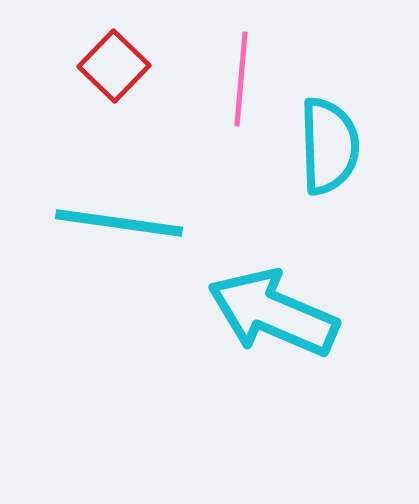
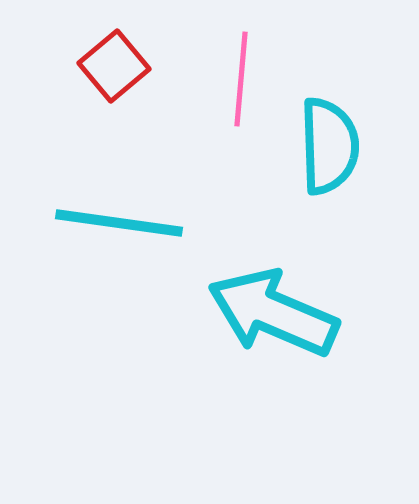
red square: rotated 6 degrees clockwise
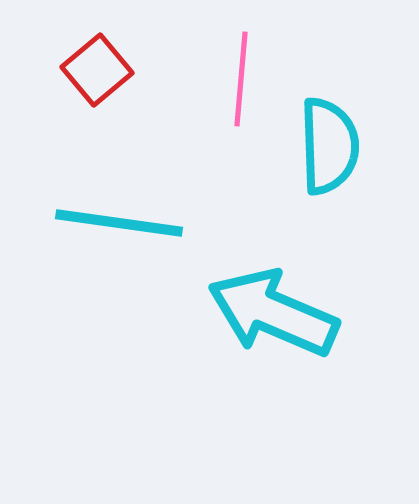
red square: moved 17 px left, 4 px down
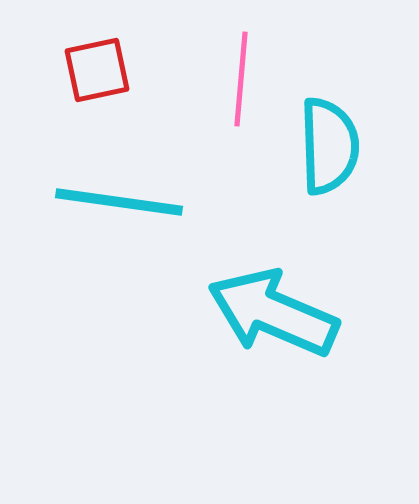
red square: rotated 28 degrees clockwise
cyan line: moved 21 px up
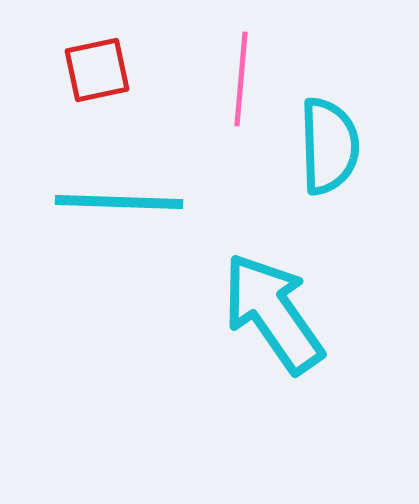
cyan line: rotated 6 degrees counterclockwise
cyan arrow: rotated 32 degrees clockwise
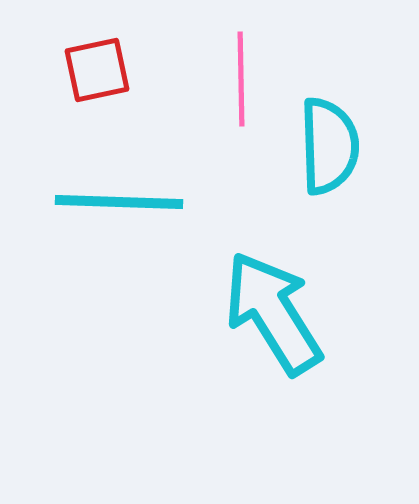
pink line: rotated 6 degrees counterclockwise
cyan arrow: rotated 3 degrees clockwise
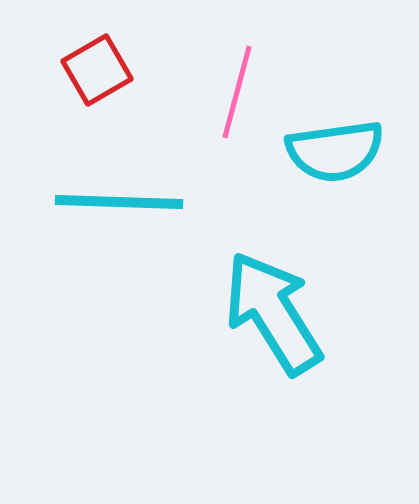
red square: rotated 18 degrees counterclockwise
pink line: moved 4 px left, 13 px down; rotated 16 degrees clockwise
cyan semicircle: moved 6 px right, 5 px down; rotated 84 degrees clockwise
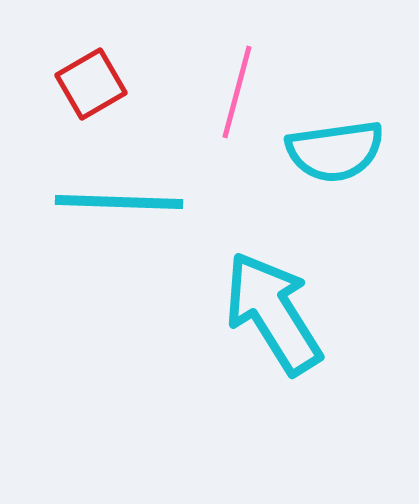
red square: moved 6 px left, 14 px down
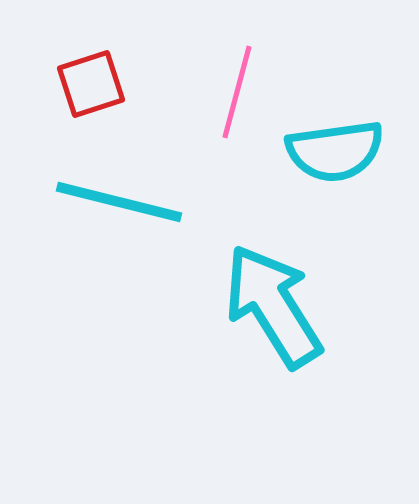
red square: rotated 12 degrees clockwise
cyan line: rotated 12 degrees clockwise
cyan arrow: moved 7 px up
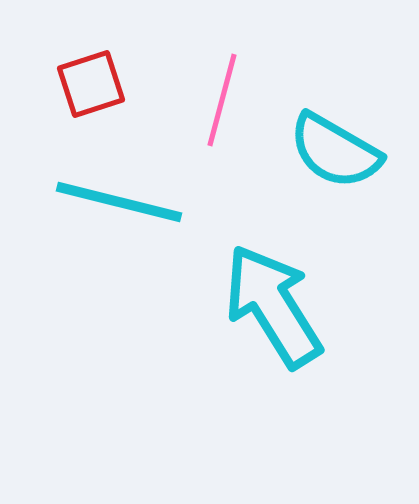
pink line: moved 15 px left, 8 px down
cyan semicircle: rotated 38 degrees clockwise
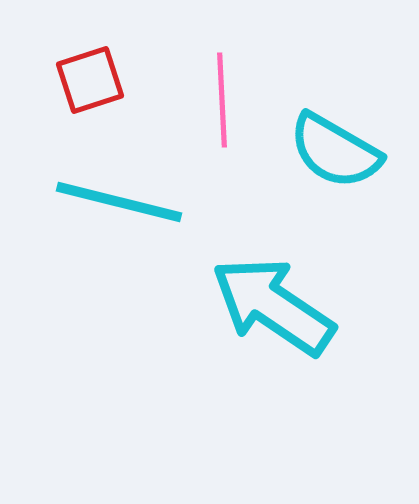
red square: moved 1 px left, 4 px up
pink line: rotated 18 degrees counterclockwise
cyan arrow: rotated 24 degrees counterclockwise
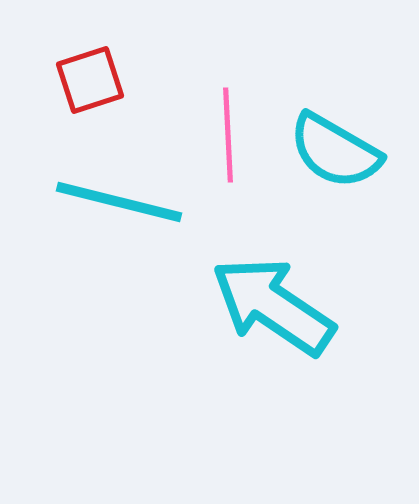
pink line: moved 6 px right, 35 px down
